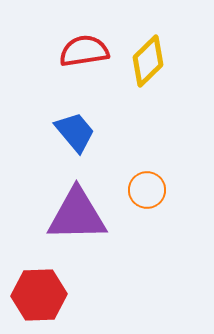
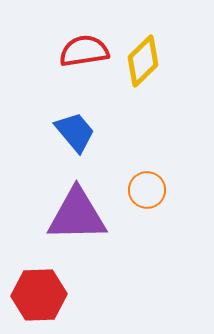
yellow diamond: moved 5 px left
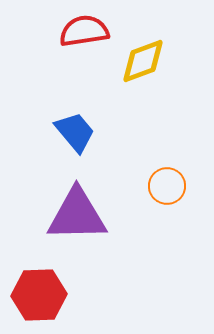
red semicircle: moved 20 px up
yellow diamond: rotated 24 degrees clockwise
orange circle: moved 20 px right, 4 px up
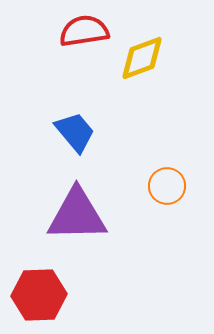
yellow diamond: moved 1 px left, 3 px up
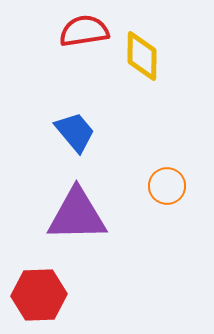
yellow diamond: moved 2 px up; rotated 69 degrees counterclockwise
